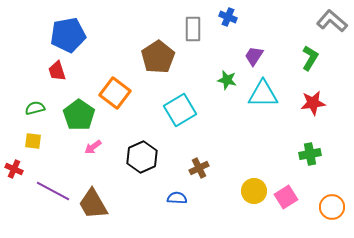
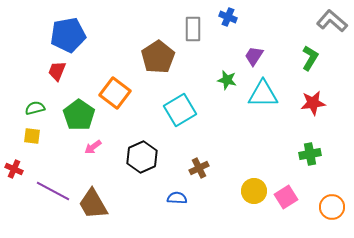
red trapezoid: rotated 40 degrees clockwise
yellow square: moved 1 px left, 5 px up
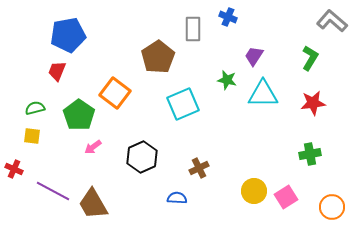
cyan square: moved 3 px right, 6 px up; rotated 8 degrees clockwise
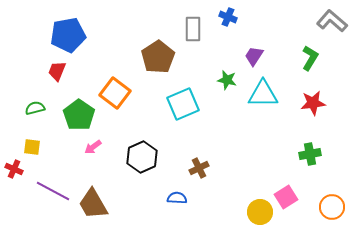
yellow square: moved 11 px down
yellow circle: moved 6 px right, 21 px down
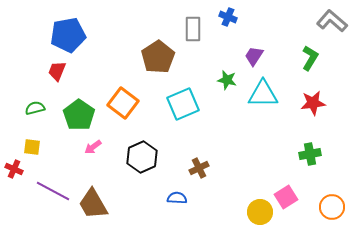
orange square: moved 8 px right, 10 px down
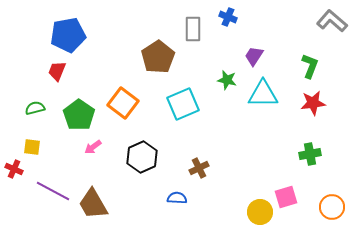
green L-shape: moved 8 px down; rotated 10 degrees counterclockwise
pink square: rotated 15 degrees clockwise
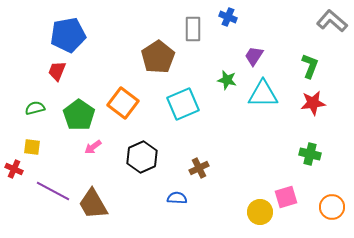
green cross: rotated 25 degrees clockwise
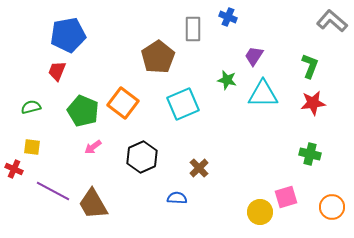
green semicircle: moved 4 px left, 1 px up
green pentagon: moved 4 px right, 4 px up; rotated 12 degrees counterclockwise
brown cross: rotated 18 degrees counterclockwise
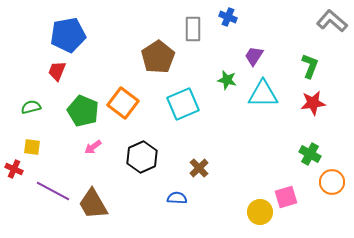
green cross: rotated 15 degrees clockwise
orange circle: moved 25 px up
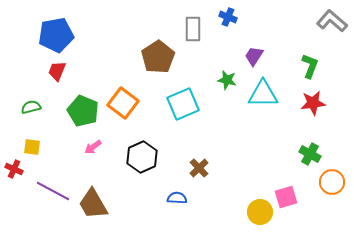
blue pentagon: moved 12 px left
